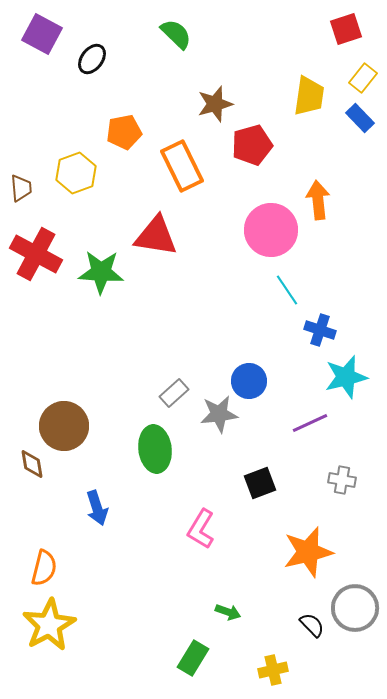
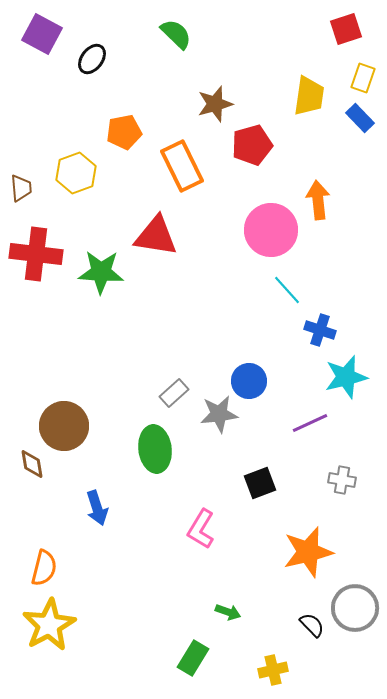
yellow rectangle: rotated 20 degrees counterclockwise
red cross: rotated 21 degrees counterclockwise
cyan line: rotated 8 degrees counterclockwise
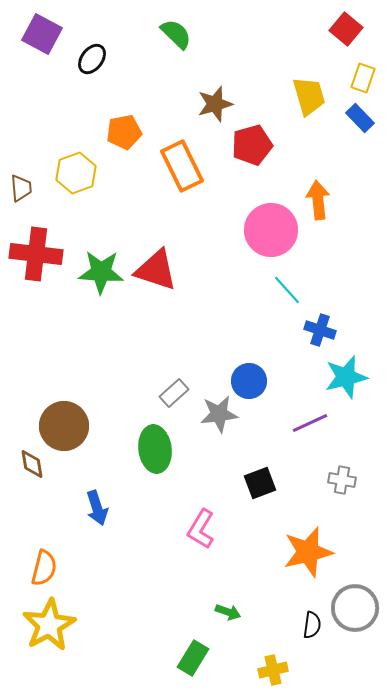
red square: rotated 32 degrees counterclockwise
yellow trapezoid: rotated 24 degrees counterclockwise
red triangle: moved 34 px down; rotated 9 degrees clockwise
black semicircle: rotated 52 degrees clockwise
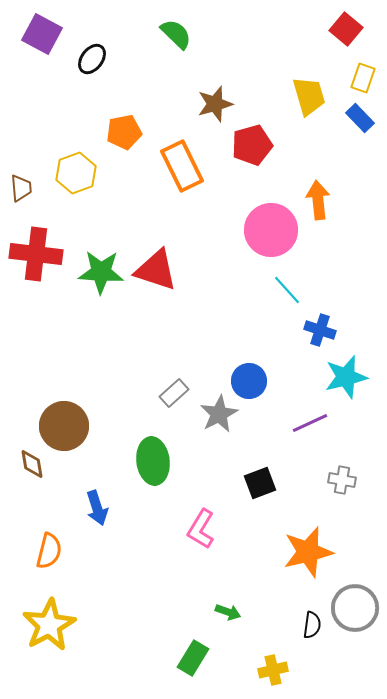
gray star: rotated 21 degrees counterclockwise
green ellipse: moved 2 px left, 12 px down
orange semicircle: moved 5 px right, 17 px up
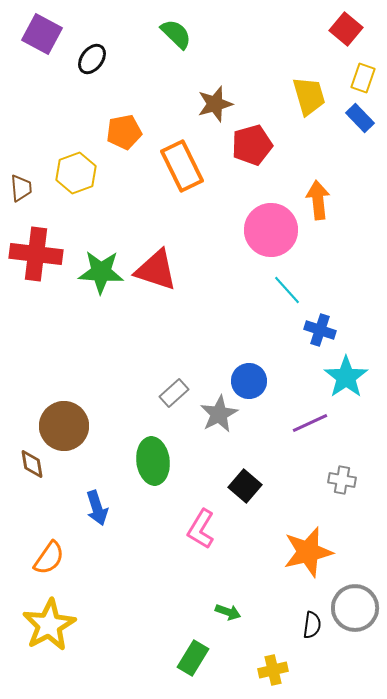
cyan star: rotated 21 degrees counterclockwise
black square: moved 15 px left, 3 px down; rotated 28 degrees counterclockwise
orange semicircle: moved 7 px down; rotated 21 degrees clockwise
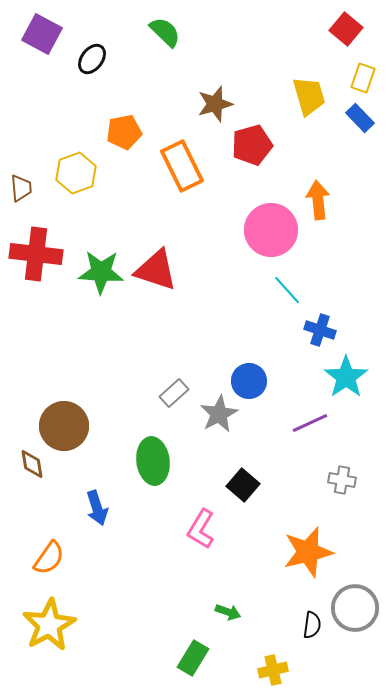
green semicircle: moved 11 px left, 2 px up
black square: moved 2 px left, 1 px up
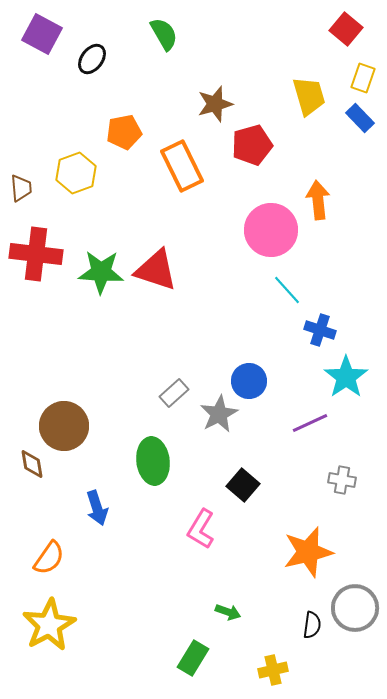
green semicircle: moved 1 px left, 2 px down; rotated 16 degrees clockwise
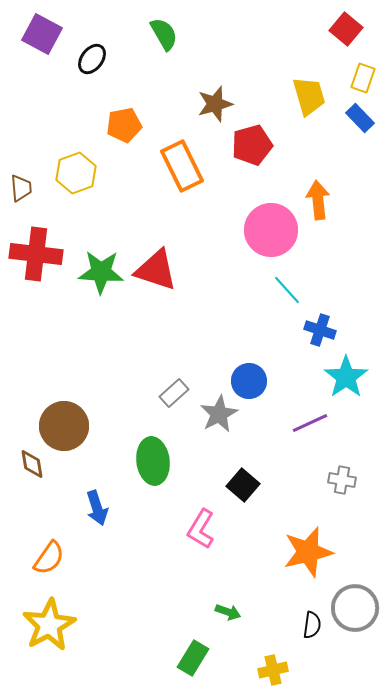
orange pentagon: moved 7 px up
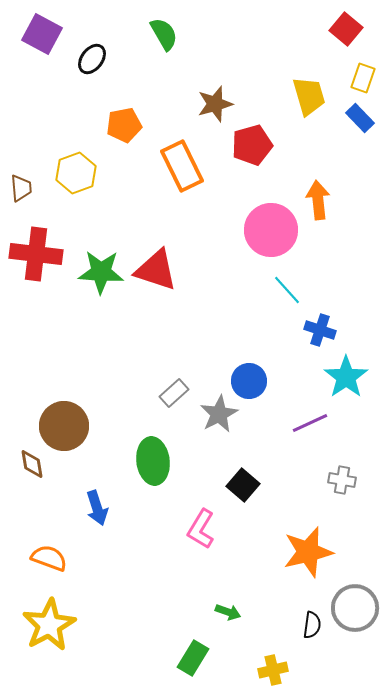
orange semicircle: rotated 105 degrees counterclockwise
